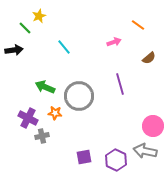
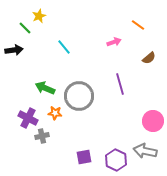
green arrow: moved 1 px down
pink circle: moved 5 px up
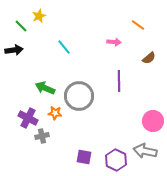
green line: moved 4 px left, 2 px up
pink arrow: rotated 24 degrees clockwise
purple line: moved 1 px left, 3 px up; rotated 15 degrees clockwise
purple square: rotated 21 degrees clockwise
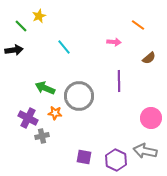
pink circle: moved 2 px left, 3 px up
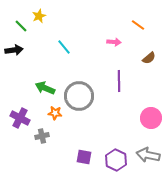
purple cross: moved 8 px left
gray arrow: moved 3 px right, 4 px down
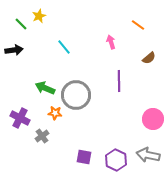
green line: moved 2 px up
pink arrow: moved 3 px left; rotated 112 degrees counterclockwise
gray circle: moved 3 px left, 1 px up
pink circle: moved 2 px right, 1 px down
gray cross: rotated 24 degrees counterclockwise
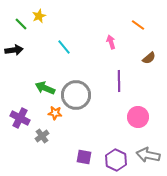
pink circle: moved 15 px left, 2 px up
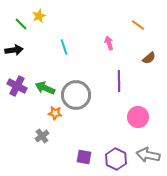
pink arrow: moved 2 px left, 1 px down
cyan line: rotated 21 degrees clockwise
purple cross: moved 3 px left, 32 px up
purple hexagon: moved 1 px up
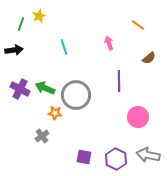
green line: rotated 64 degrees clockwise
purple cross: moved 3 px right, 3 px down
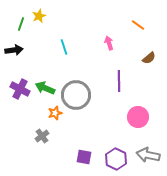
orange star: rotated 24 degrees counterclockwise
